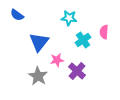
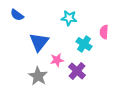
cyan cross: moved 1 px right, 4 px down; rotated 21 degrees counterclockwise
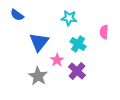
cyan cross: moved 6 px left
pink star: rotated 24 degrees counterclockwise
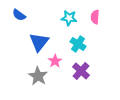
blue semicircle: moved 2 px right
pink semicircle: moved 9 px left, 15 px up
pink star: moved 2 px left, 1 px down
purple cross: moved 4 px right
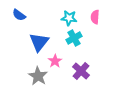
cyan cross: moved 4 px left, 6 px up; rotated 28 degrees clockwise
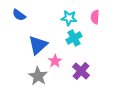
blue triangle: moved 1 px left, 3 px down; rotated 10 degrees clockwise
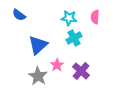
pink star: moved 2 px right, 4 px down
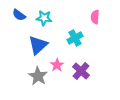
cyan star: moved 25 px left
cyan cross: moved 1 px right
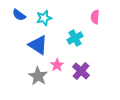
cyan star: rotated 21 degrees counterclockwise
blue triangle: rotated 45 degrees counterclockwise
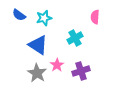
purple cross: rotated 30 degrees clockwise
gray star: moved 1 px left, 3 px up
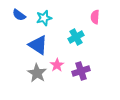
cyan cross: moved 1 px right, 1 px up
